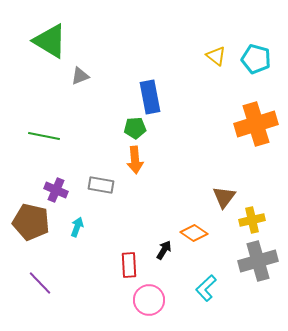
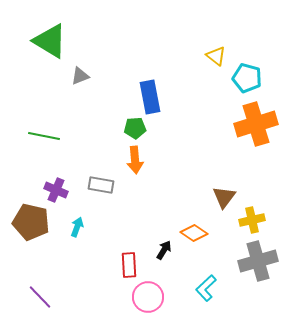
cyan pentagon: moved 9 px left, 19 px down
purple line: moved 14 px down
pink circle: moved 1 px left, 3 px up
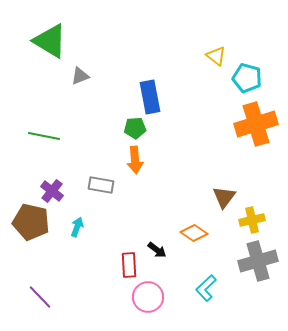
purple cross: moved 4 px left, 1 px down; rotated 15 degrees clockwise
black arrow: moved 7 px left; rotated 96 degrees clockwise
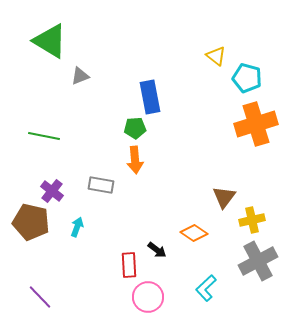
gray cross: rotated 12 degrees counterclockwise
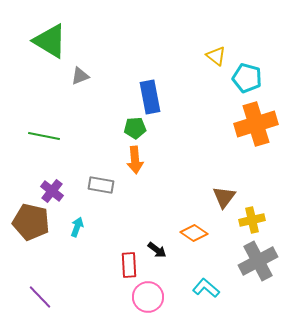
cyan L-shape: rotated 84 degrees clockwise
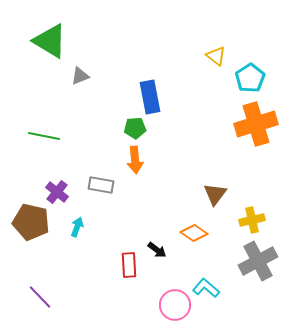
cyan pentagon: moved 3 px right; rotated 24 degrees clockwise
purple cross: moved 5 px right, 1 px down
brown triangle: moved 9 px left, 3 px up
pink circle: moved 27 px right, 8 px down
